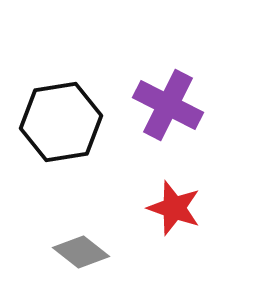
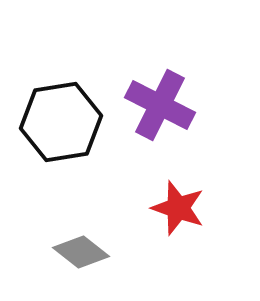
purple cross: moved 8 px left
red star: moved 4 px right
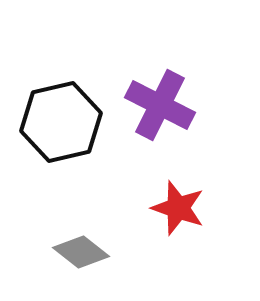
black hexagon: rotated 4 degrees counterclockwise
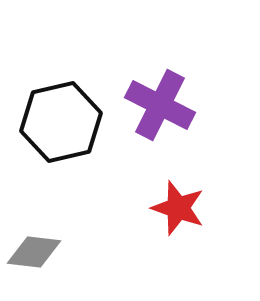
gray diamond: moved 47 px left; rotated 32 degrees counterclockwise
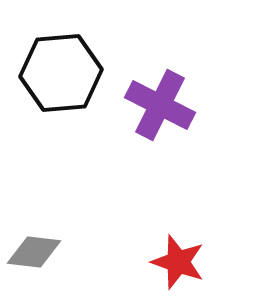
black hexagon: moved 49 px up; rotated 8 degrees clockwise
red star: moved 54 px down
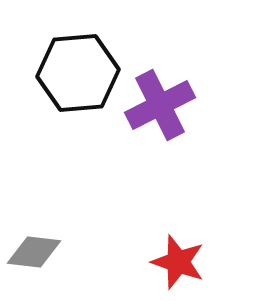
black hexagon: moved 17 px right
purple cross: rotated 36 degrees clockwise
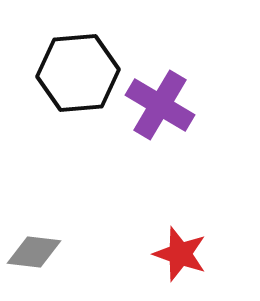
purple cross: rotated 32 degrees counterclockwise
red star: moved 2 px right, 8 px up
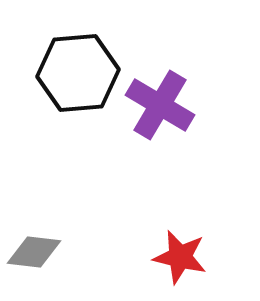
red star: moved 3 px down; rotated 6 degrees counterclockwise
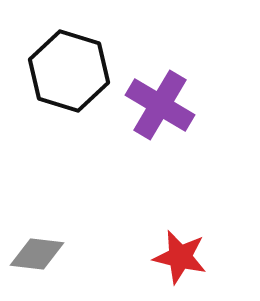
black hexagon: moved 9 px left, 2 px up; rotated 22 degrees clockwise
gray diamond: moved 3 px right, 2 px down
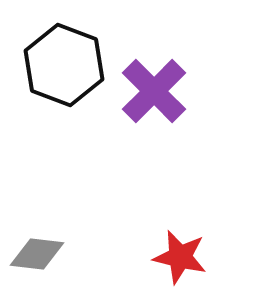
black hexagon: moved 5 px left, 6 px up; rotated 4 degrees clockwise
purple cross: moved 6 px left, 14 px up; rotated 14 degrees clockwise
